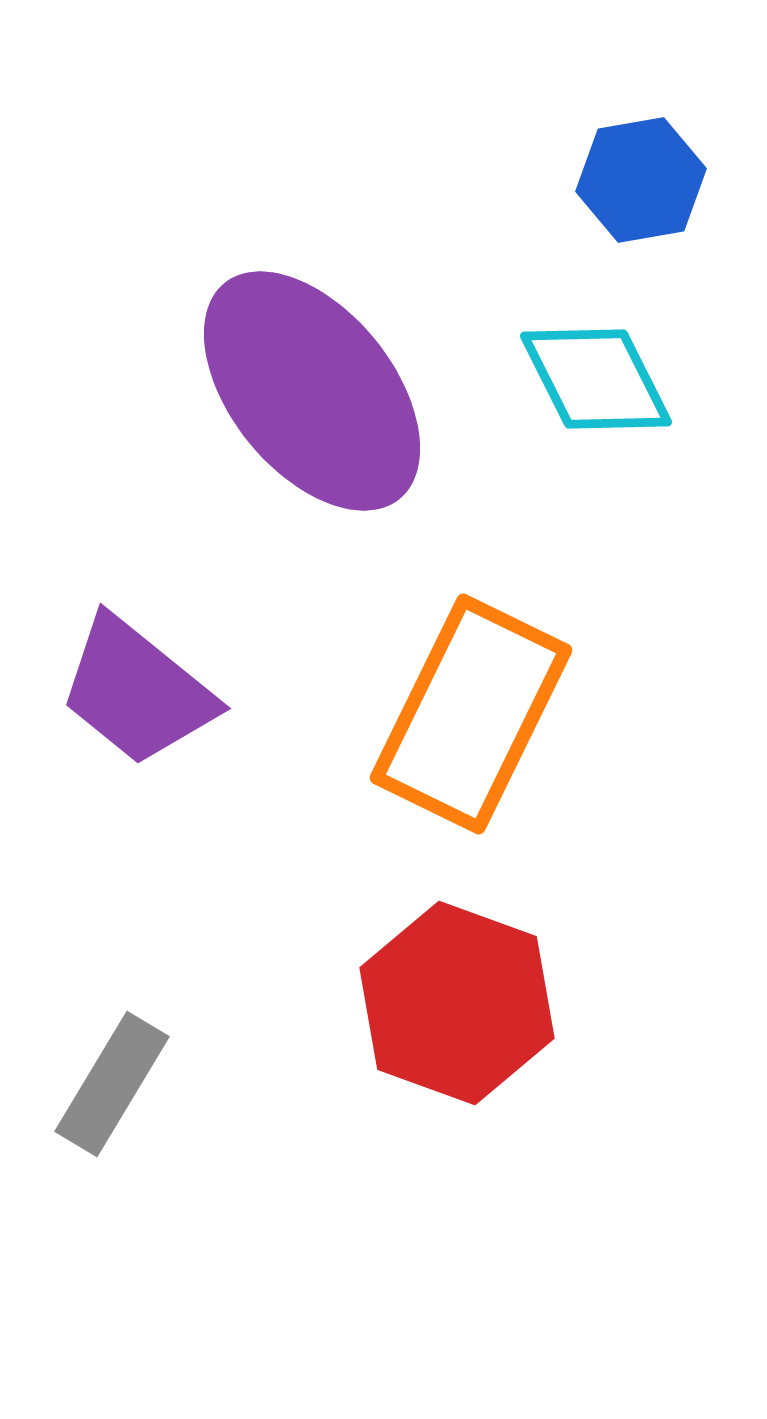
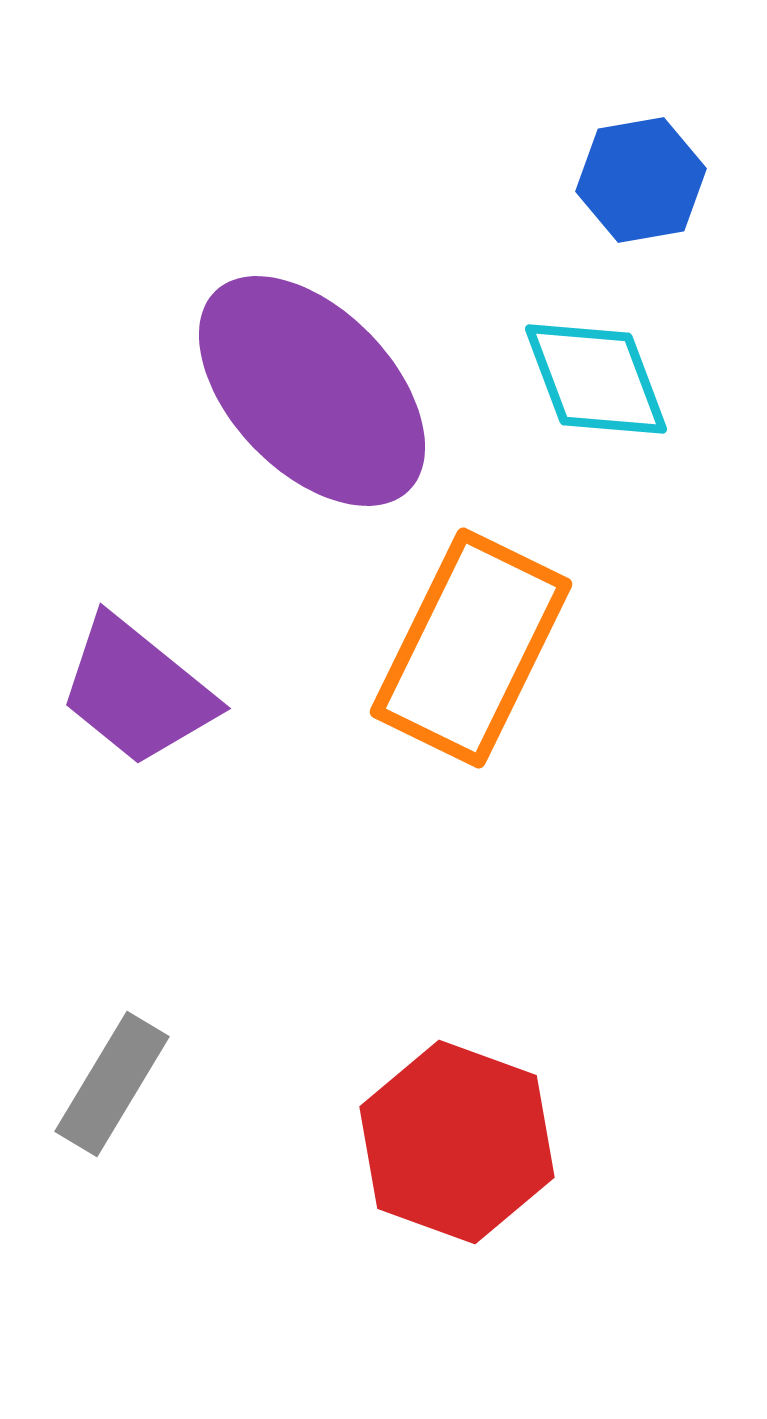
cyan diamond: rotated 6 degrees clockwise
purple ellipse: rotated 5 degrees counterclockwise
orange rectangle: moved 66 px up
red hexagon: moved 139 px down
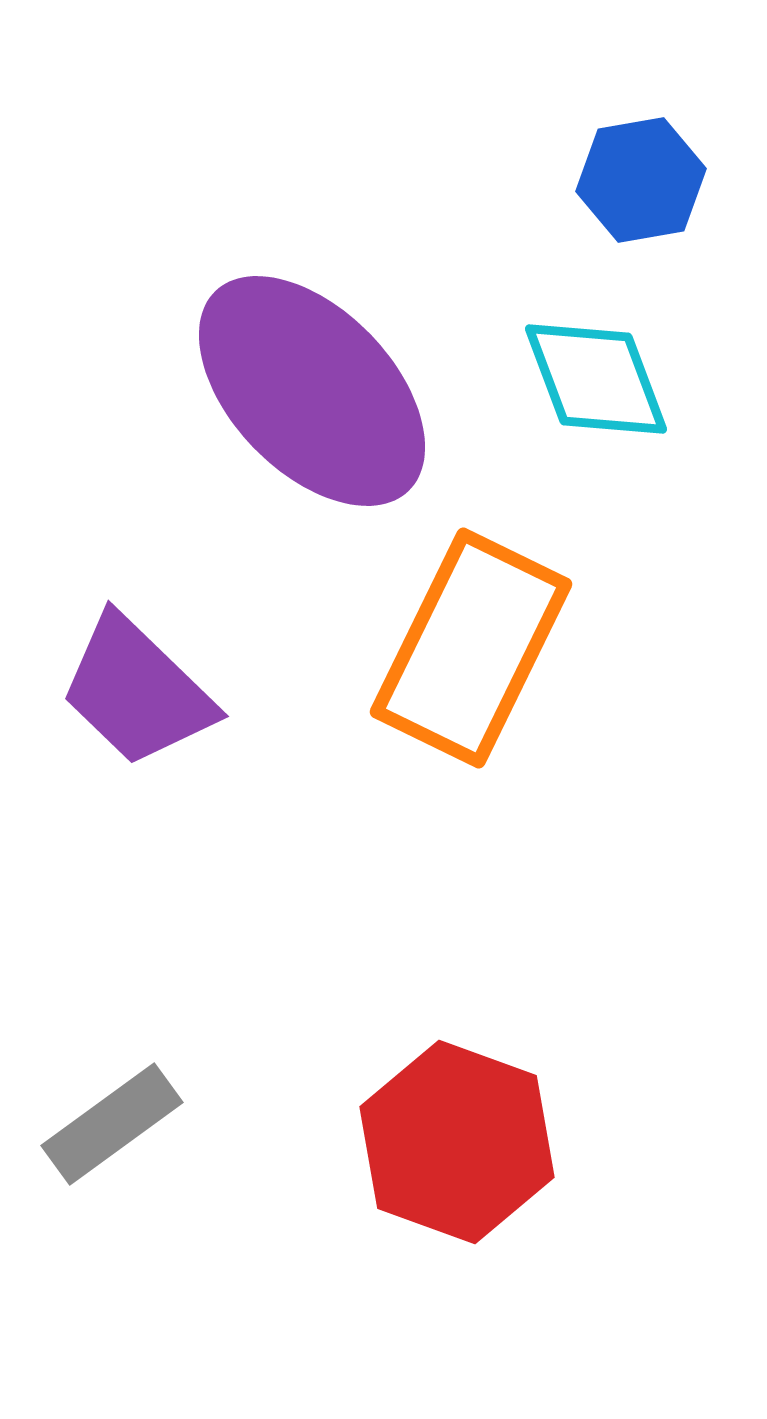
purple trapezoid: rotated 5 degrees clockwise
gray rectangle: moved 40 px down; rotated 23 degrees clockwise
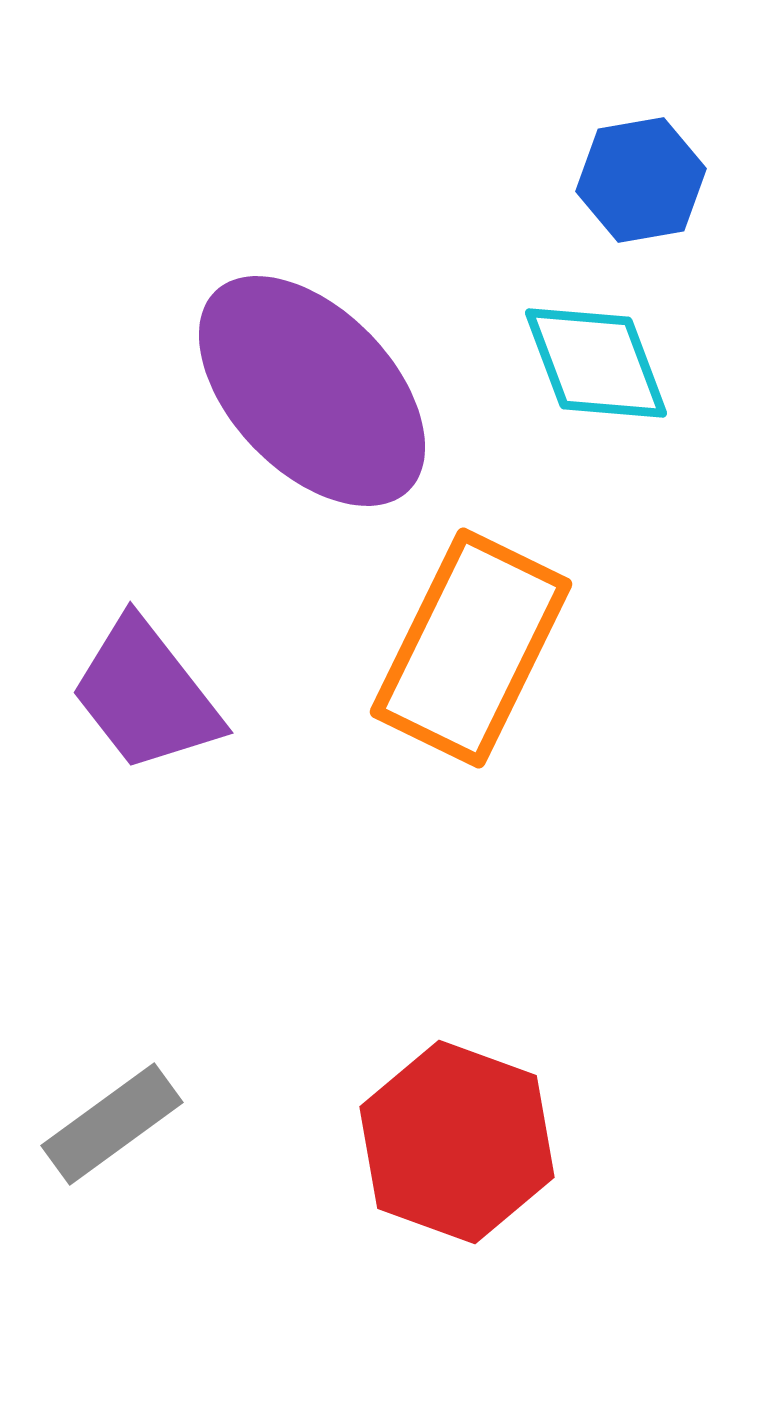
cyan diamond: moved 16 px up
purple trapezoid: moved 9 px right, 4 px down; rotated 8 degrees clockwise
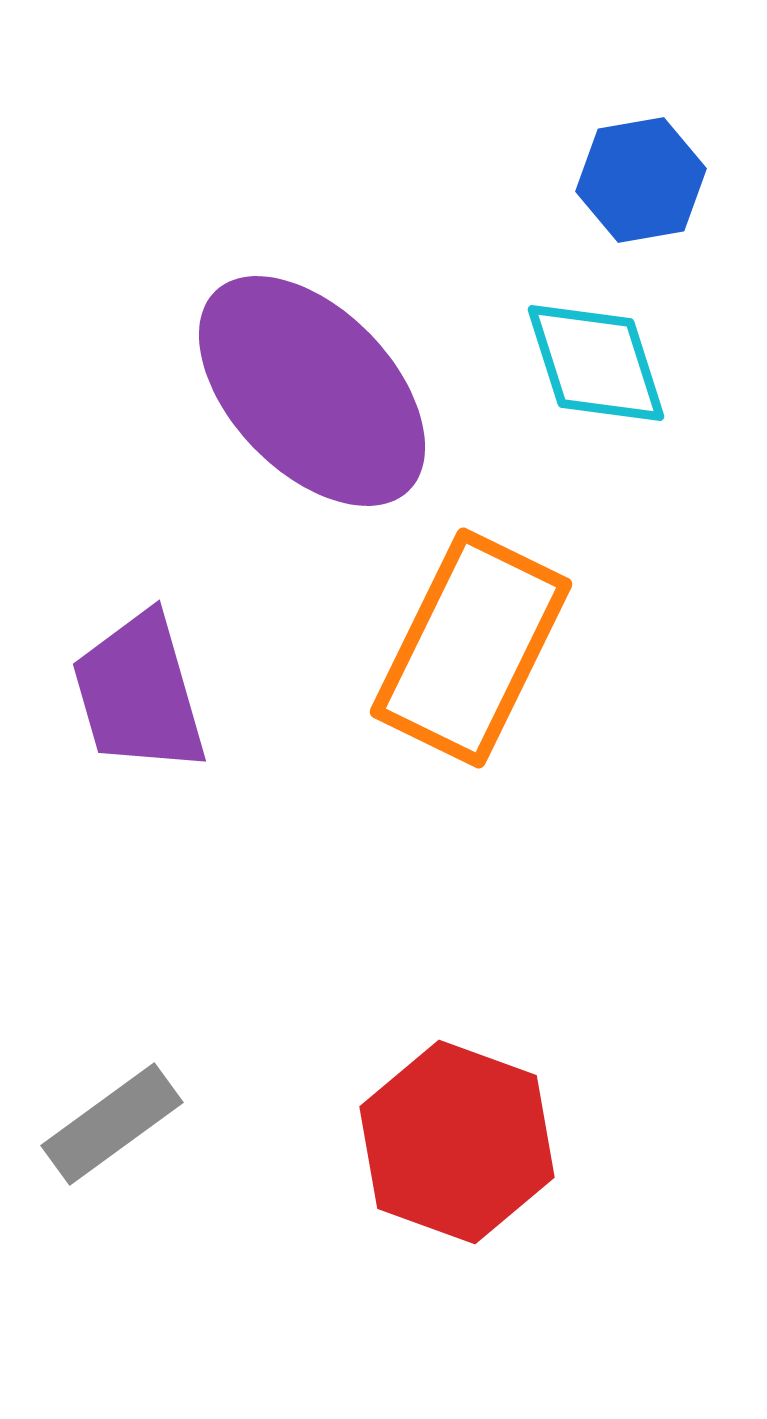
cyan diamond: rotated 3 degrees clockwise
purple trapezoid: moved 7 px left, 2 px up; rotated 22 degrees clockwise
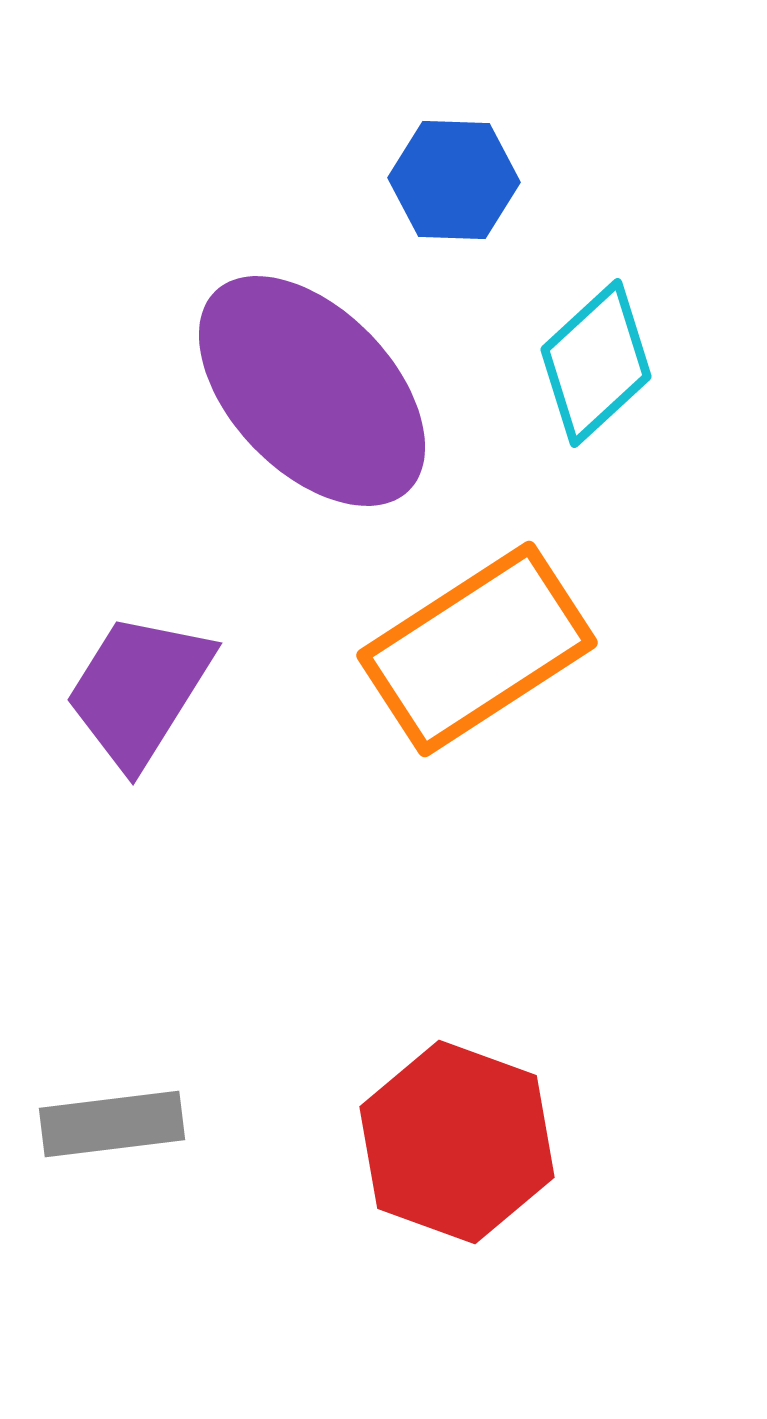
blue hexagon: moved 187 px left; rotated 12 degrees clockwise
cyan diamond: rotated 65 degrees clockwise
orange rectangle: moved 6 px right, 1 px down; rotated 31 degrees clockwise
purple trapezoid: moved 3 px up; rotated 48 degrees clockwise
gray rectangle: rotated 29 degrees clockwise
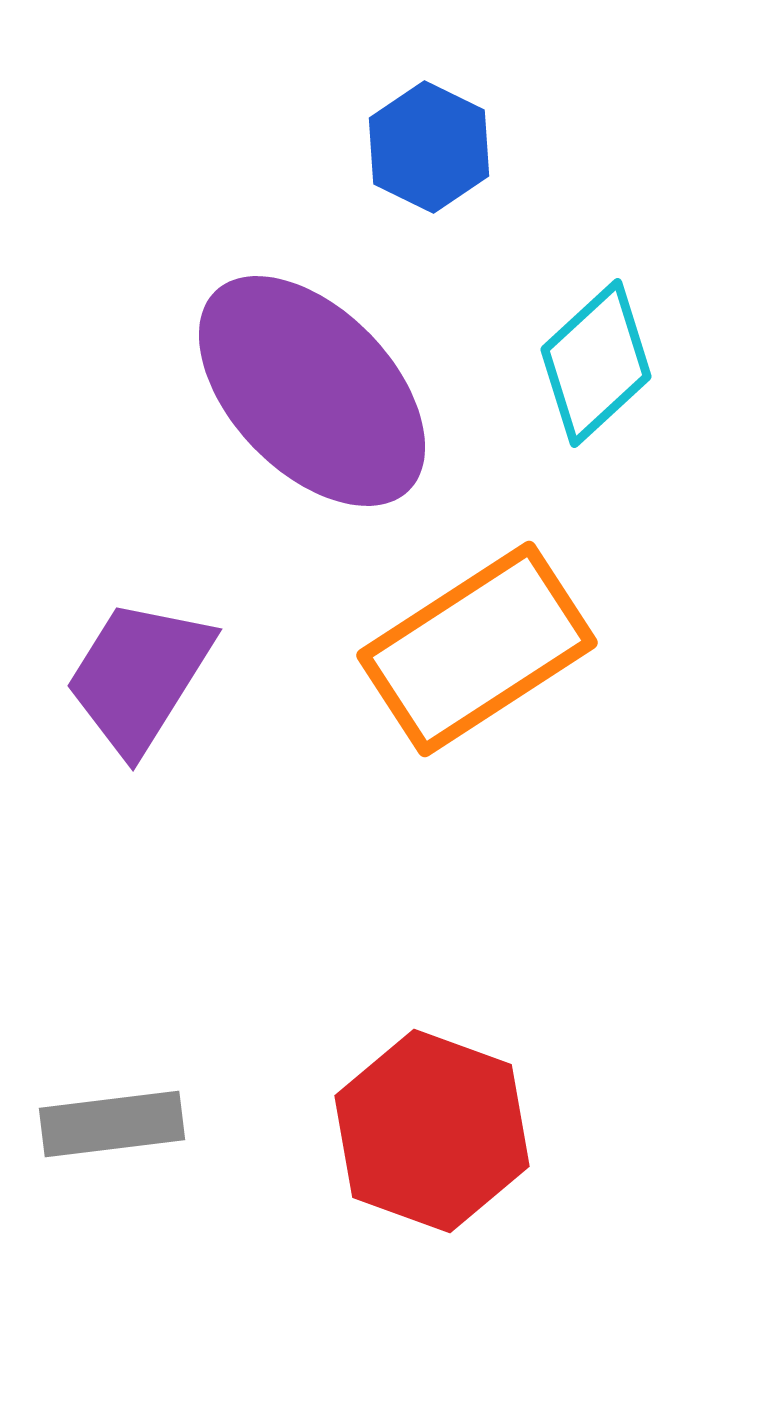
blue hexagon: moved 25 px left, 33 px up; rotated 24 degrees clockwise
purple trapezoid: moved 14 px up
red hexagon: moved 25 px left, 11 px up
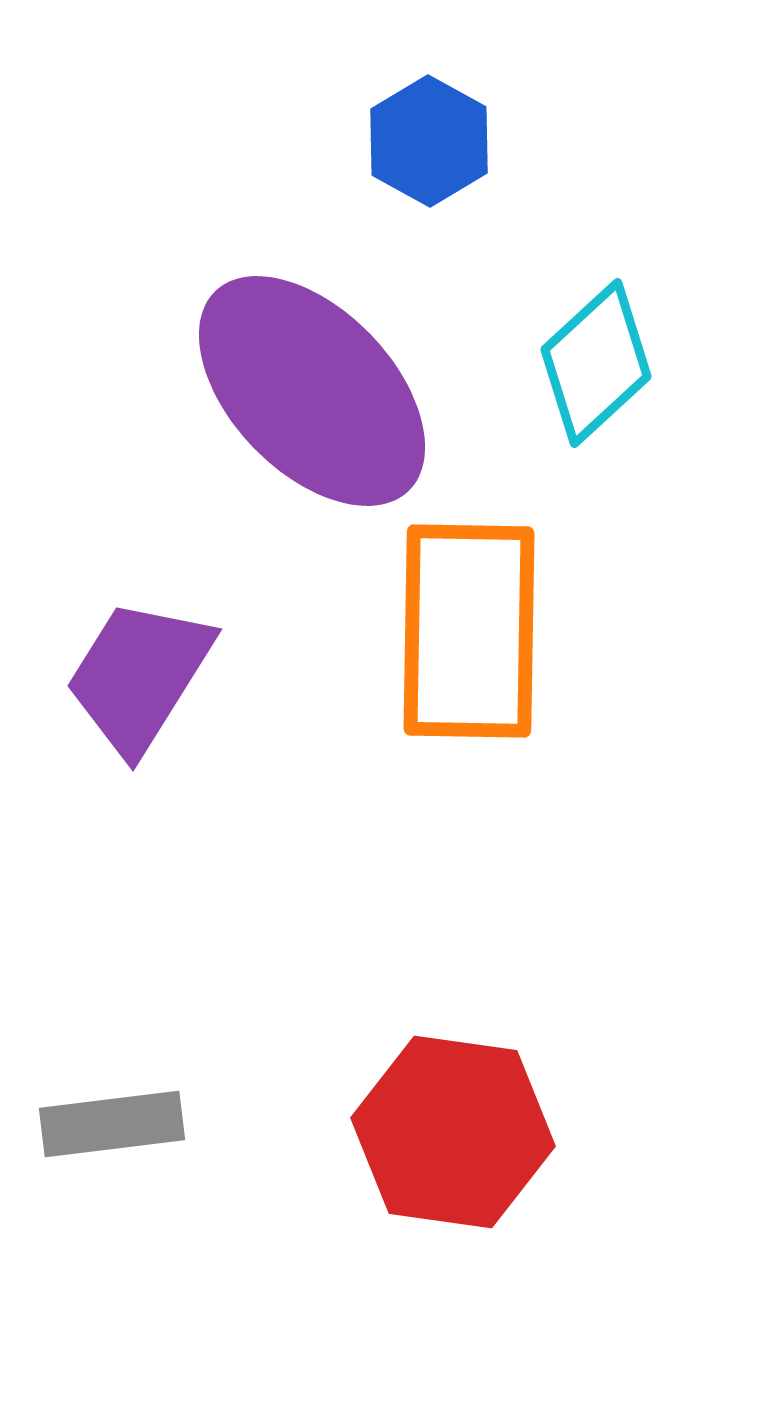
blue hexagon: moved 6 px up; rotated 3 degrees clockwise
orange rectangle: moved 8 px left, 18 px up; rotated 56 degrees counterclockwise
red hexagon: moved 21 px right, 1 px down; rotated 12 degrees counterclockwise
